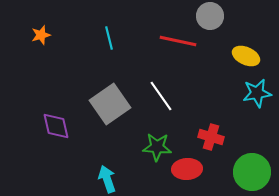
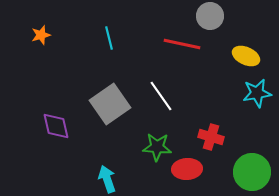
red line: moved 4 px right, 3 px down
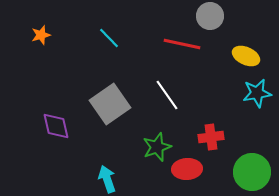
cyan line: rotated 30 degrees counterclockwise
white line: moved 6 px right, 1 px up
red cross: rotated 25 degrees counterclockwise
green star: rotated 24 degrees counterclockwise
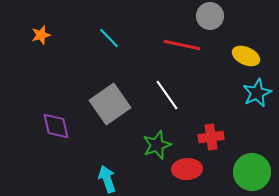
red line: moved 1 px down
cyan star: rotated 16 degrees counterclockwise
green star: moved 2 px up
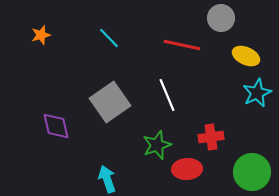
gray circle: moved 11 px right, 2 px down
white line: rotated 12 degrees clockwise
gray square: moved 2 px up
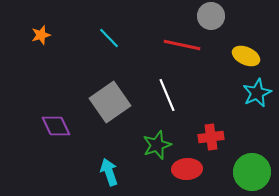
gray circle: moved 10 px left, 2 px up
purple diamond: rotated 12 degrees counterclockwise
cyan arrow: moved 2 px right, 7 px up
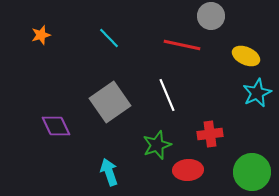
red cross: moved 1 px left, 3 px up
red ellipse: moved 1 px right, 1 px down
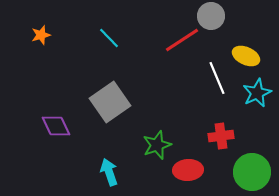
red line: moved 5 px up; rotated 45 degrees counterclockwise
white line: moved 50 px right, 17 px up
red cross: moved 11 px right, 2 px down
